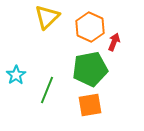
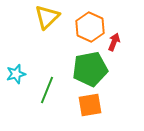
cyan star: moved 1 px up; rotated 18 degrees clockwise
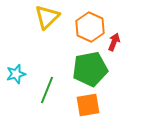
orange square: moved 2 px left
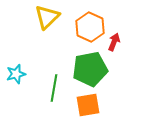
green line: moved 7 px right, 2 px up; rotated 12 degrees counterclockwise
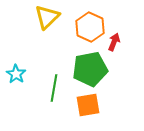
cyan star: rotated 24 degrees counterclockwise
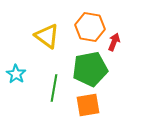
yellow triangle: moved 19 px down; rotated 40 degrees counterclockwise
orange hexagon: rotated 16 degrees counterclockwise
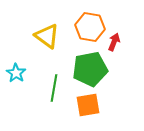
cyan star: moved 1 px up
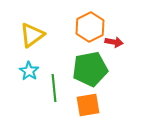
orange hexagon: rotated 24 degrees clockwise
yellow triangle: moved 15 px left, 1 px up; rotated 48 degrees clockwise
red arrow: rotated 78 degrees clockwise
cyan star: moved 13 px right, 2 px up
green line: rotated 16 degrees counterclockwise
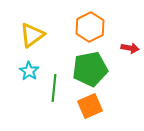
red arrow: moved 16 px right, 6 px down
green line: rotated 12 degrees clockwise
orange square: moved 2 px right, 1 px down; rotated 15 degrees counterclockwise
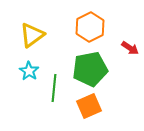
red arrow: rotated 24 degrees clockwise
orange square: moved 1 px left
